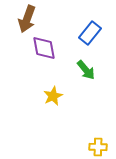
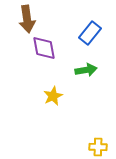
brown arrow: rotated 28 degrees counterclockwise
green arrow: rotated 60 degrees counterclockwise
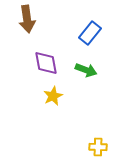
purple diamond: moved 2 px right, 15 px down
green arrow: rotated 30 degrees clockwise
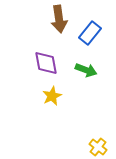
brown arrow: moved 32 px right
yellow star: moved 1 px left
yellow cross: rotated 36 degrees clockwise
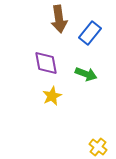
green arrow: moved 4 px down
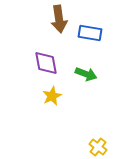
blue rectangle: rotated 60 degrees clockwise
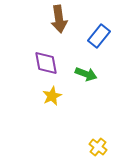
blue rectangle: moved 9 px right, 3 px down; rotated 60 degrees counterclockwise
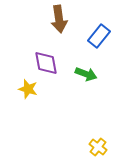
yellow star: moved 24 px left, 7 px up; rotated 30 degrees counterclockwise
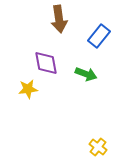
yellow star: rotated 24 degrees counterclockwise
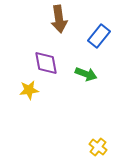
yellow star: moved 1 px right, 1 px down
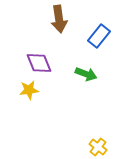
purple diamond: moved 7 px left; rotated 12 degrees counterclockwise
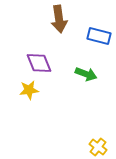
blue rectangle: rotated 65 degrees clockwise
